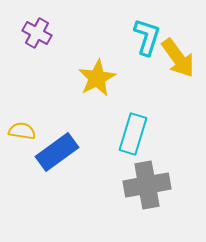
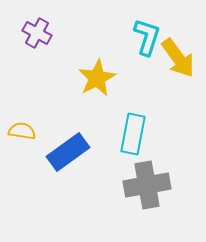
cyan rectangle: rotated 6 degrees counterclockwise
blue rectangle: moved 11 px right
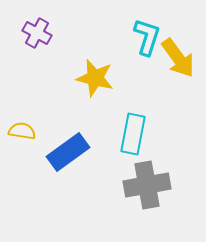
yellow star: moved 2 px left; rotated 30 degrees counterclockwise
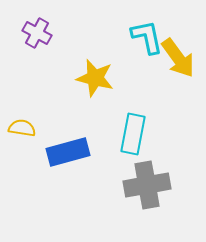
cyan L-shape: rotated 30 degrees counterclockwise
yellow semicircle: moved 3 px up
blue rectangle: rotated 21 degrees clockwise
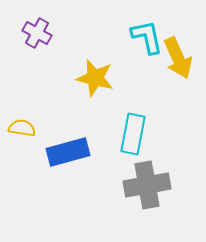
yellow arrow: rotated 12 degrees clockwise
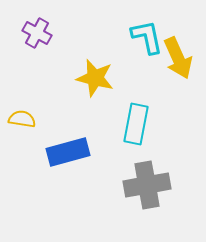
yellow semicircle: moved 9 px up
cyan rectangle: moved 3 px right, 10 px up
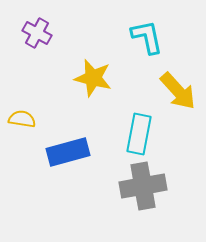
yellow arrow: moved 33 px down; rotated 18 degrees counterclockwise
yellow star: moved 2 px left
cyan rectangle: moved 3 px right, 10 px down
gray cross: moved 4 px left, 1 px down
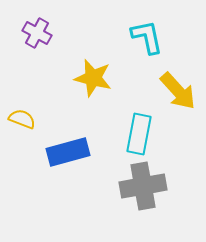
yellow semicircle: rotated 12 degrees clockwise
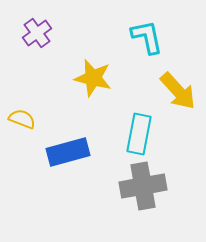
purple cross: rotated 24 degrees clockwise
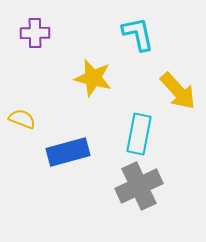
purple cross: moved 2 px left; rotated 36 degrees clockwise
cyan L-shape: moved 9 px left, 3 px up
gray cross: moved 4 px left; rotated 15 degrees counterclockwise
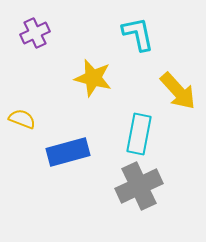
purple cross: rotated 24 degrees counterclockwise
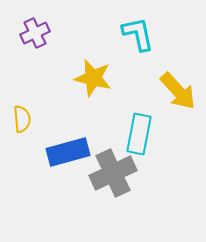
yellow semicircle: rotated 64 degrees clockwise
gray cross: moved 26 px left, 13 px up
